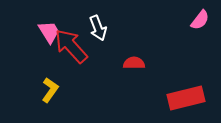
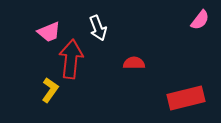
pink trapezoid: rotated 100 degrees clockwise
red arrow: moved 13 px down; rotated 48 degrees clockwise
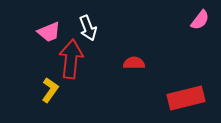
white arrow: moved 10 px left
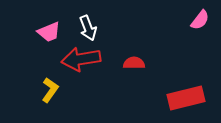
red arrow: moved 10 px right; rotated 105 degrees counterclockwise
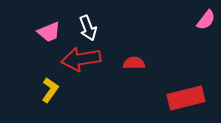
pink semicircle: moved 6 px right
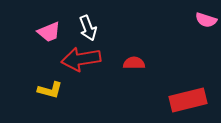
pink semicircle: rotated 70 degrees clockwise
yellow L-shape: rotated 70 degrees clockwise
red rectangle: moved 2 px right, 2 px down
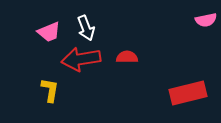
pink semicircle: rotated 30 degrees counterclockwise
white arrow: moved 2 px left
red semicircle: moved 7 px left, 6 px up
yellow L-shape: rotated 95 degrees counterclockwise
red rectangle: moved 7 px up
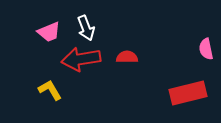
pink semicircle: moved 29 px down; rotated 90 degrees clockwise
yellow L-shape: rotated 40 degrees counterclockwise
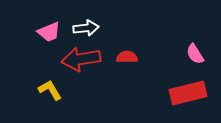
white arrow: rotated 75 degrees counterclockwise
pink semicircle: moved 11 px left, 5 px down; rotated 20 degrees counterclockwise
